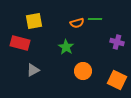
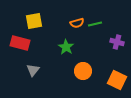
green line: moved 5 px down; rotated 16 degrees counterclockwise
gray triangle: rotated 24 degrees counterclockwise
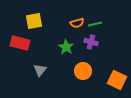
purple cross: moved 26 px left
gray triangle: moved 7 px right
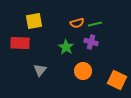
red rectangle: rotated 12 degrees counterclockwise
